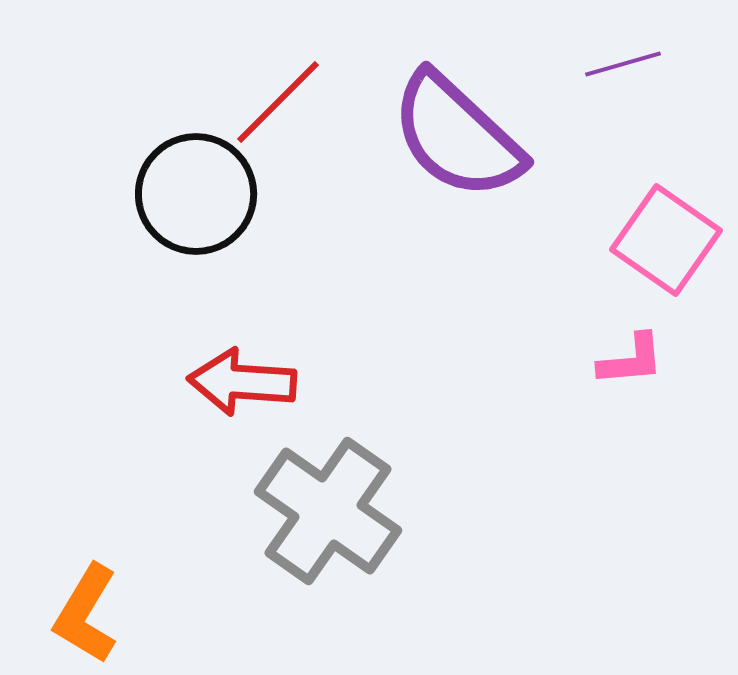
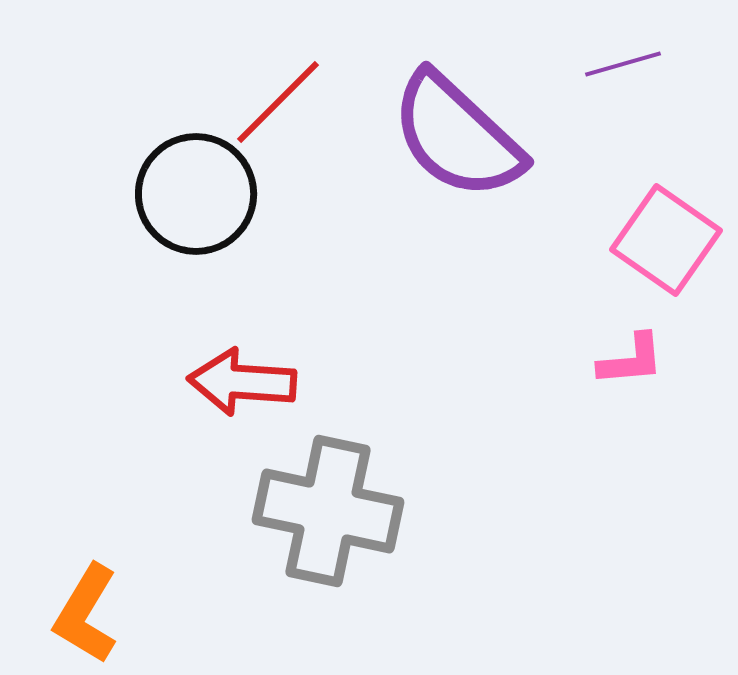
gray cross: rotated 23 degrees counterclockwise
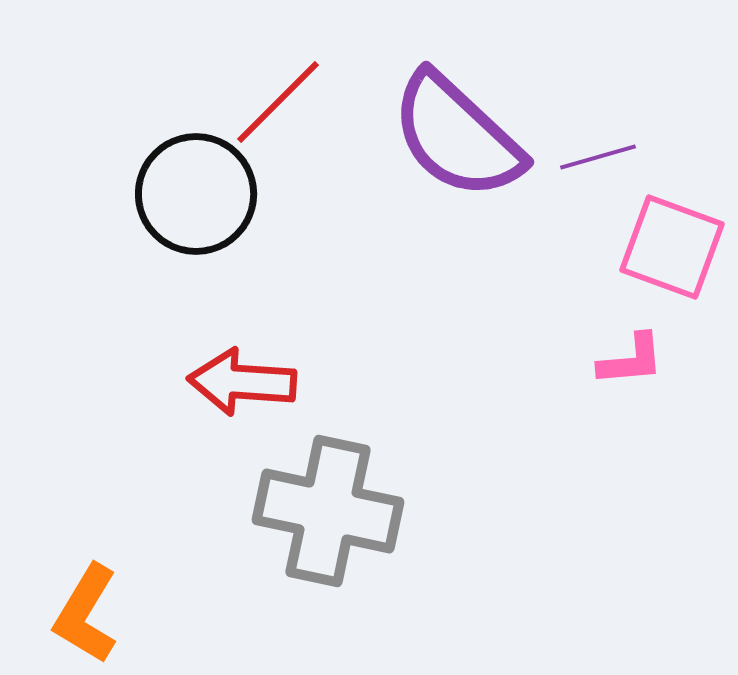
purple line: moved 25 px left, 93 px down
pink square: moved 6 px right, 7 px down; rotated 15 degrees counterclockwise
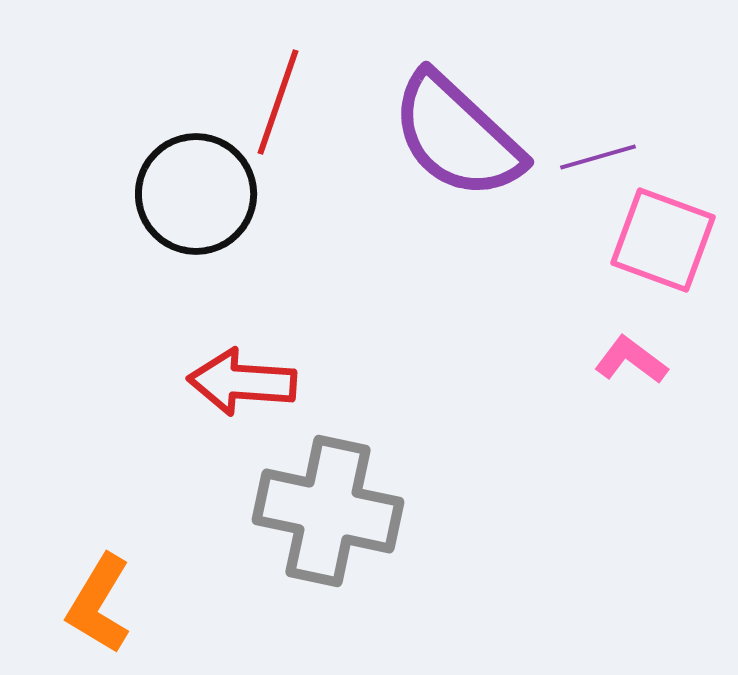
red line: rotated 26 degrees counterclockwise
pink square: moved 9 px left, 7 px up
pink L-shape: rotated 138 degrees counterclockwise
orange L-shape: moved 13 px right, 10 px up
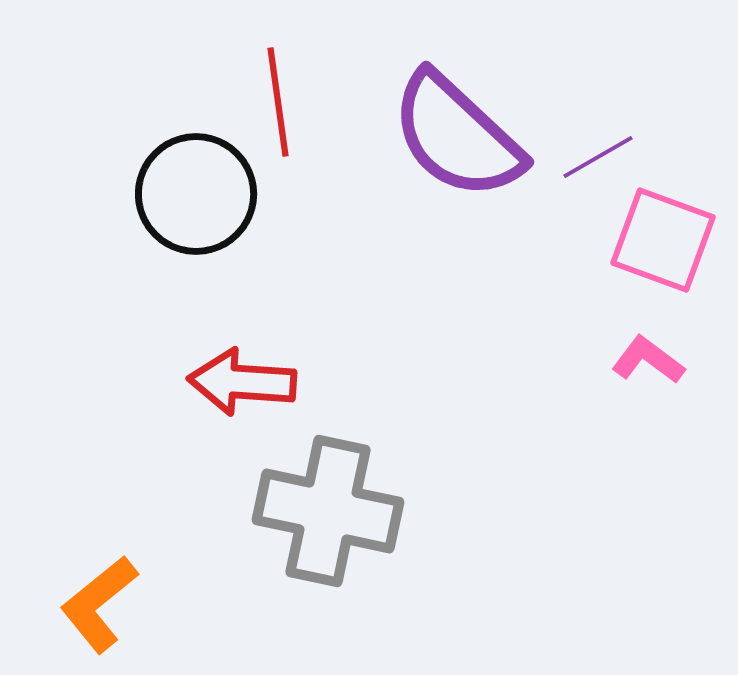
red line: rotated 27 degrees counterclockwise
purple line: rotated 14 degrees counterclockwise
pink L-shape: moved 17 px right
orange L-shape: rotated 20 degrees clockwise
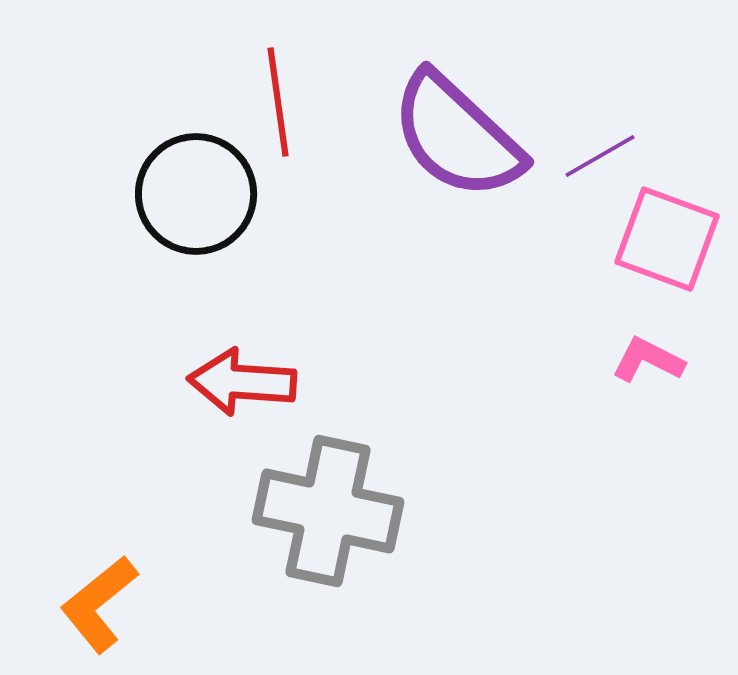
purple line: moved 2 px right, 1 px up
pink square: moved 4 px right, 1 px up
pink L-shape: rotated 10 degrees counterclockwise
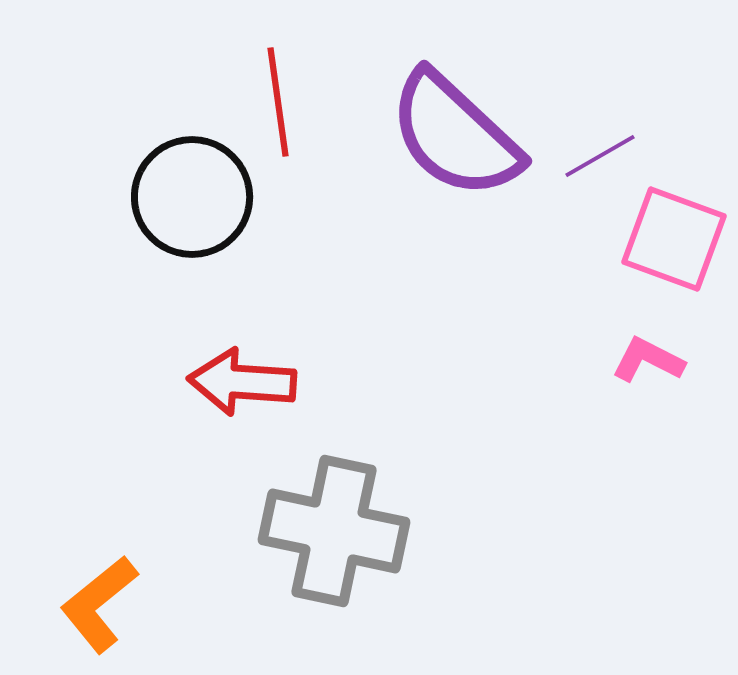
purple semicircle: moved 2 px left, 1 px up
black circle: moved 4 px left, 3 px down
pink square: moved 7 px right
gray cross: moved 6 px right, 20 px down
